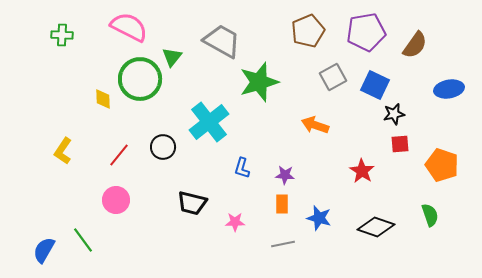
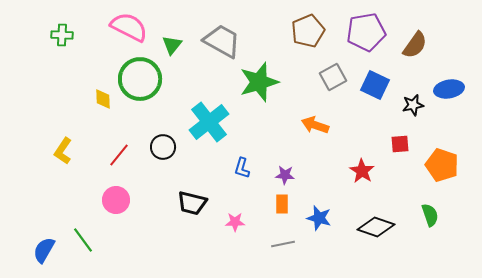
green triangle: moved 12 px up
black star: moved 19 px right, 9 px up
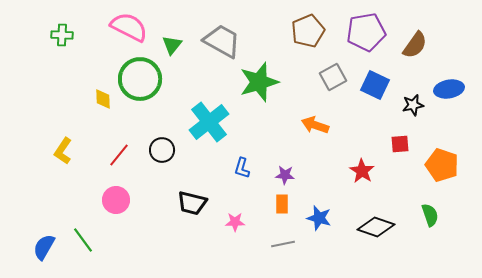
black circle: moved 1 px left, 3 px down
blue semicircle: moved 3 px up
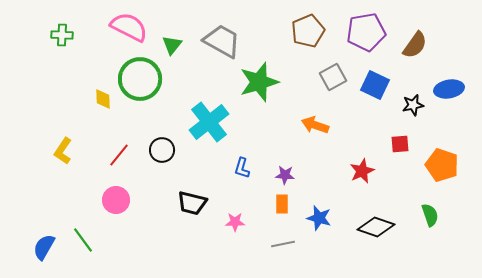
red star: rotated 15 degrees clockwise
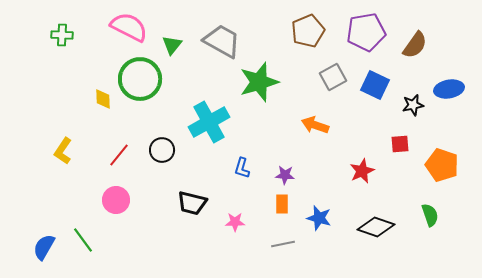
cyan cross: rotated 9 degrees clockwise
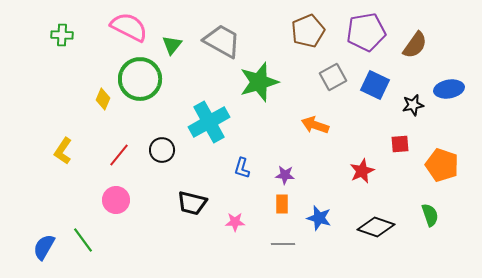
yellow diamond: rotated 25 degrees clockwise
gray line: rotated 10 degrees clockwise
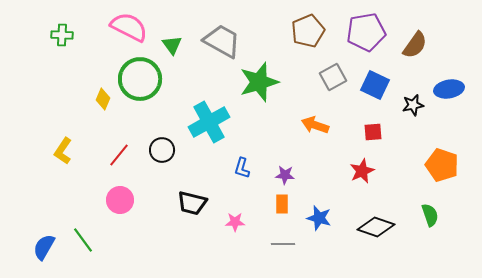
green triangle: rotated 15 degrees counterclockwise
red square: moved 27 px left, 12 px up
pink circle: moved 4 px right
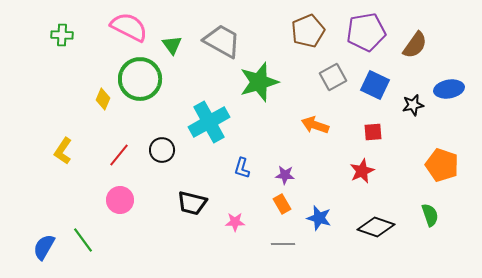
orange rectangle: rotated 30 degrees counterclockwise
